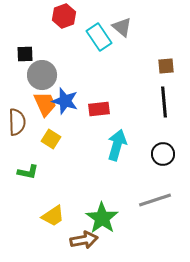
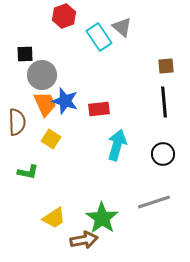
gray line: moved 1 px left, 2 px down
yellow trapezoid: moved 1 px right, 2 px down
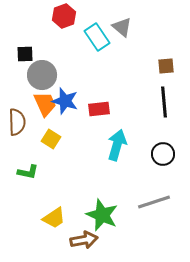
cyan rectangle: moved 2 px left
green star: moved 3 px up; rotated 12 degrees counterclockwise
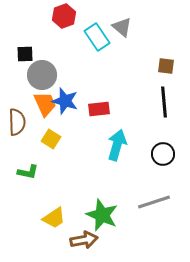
brown square: rotated 12 degrees clockwise
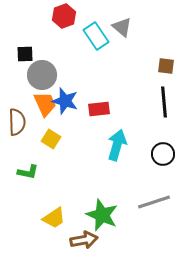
cyan rectangle: moved 1 px left, 1 px up
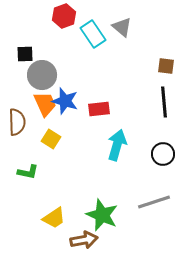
cyan rectangle: moved 3 px left, 2 px up
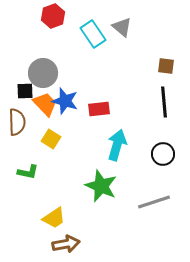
red hexagon: moved 11 px left
black square: moved 37 px down
gray circle: moved 1 px right, 2 px up
orange trapezoid: rotated 20 degrees counterclockwise
green star: moved 1 px left, 29 px up
brown arrow: moved 18 px left, 4 px down
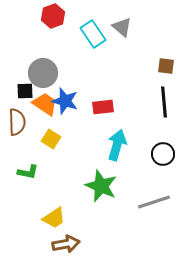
orange trapezoid: rotated 12 degrees counterclockwise
red rectangle: moved 4 px right, 2 px up
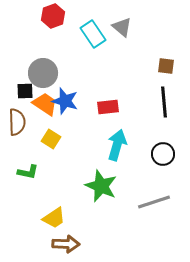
red rectangle: moved 5 px right
brown arrow: rotated 12 degrees clockwise
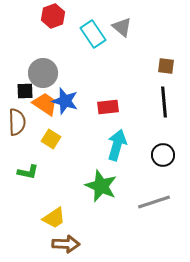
black circle: moved 1 px down
